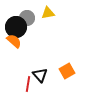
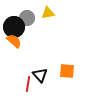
black circle: moved 2 px left
orange square: rotated 35 degrees clockwise
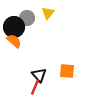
yellow triangle: rotated 40 degrees counterclockwise
black triangle: moved 1 px left
red line: moved 7 px right, 3 px down; rotated 14 degrees clockwise
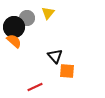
black triangle: moved 16 px right, 19 px up
red line: rotated 42 degrees clockwise
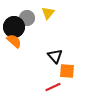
red line: moved 18 px right
